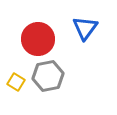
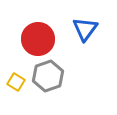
blue triangle: moved 1 px down
gray hexagon: rotated 8 degrees counterclockwise
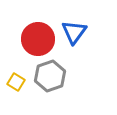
blue triangle: moved 11 px left, 3 px down
gray hexagon: moved 2 px right
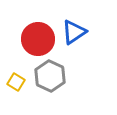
blue triangle: rotated 20 degrees clockwise
gray hexagon: rotated 16 degrees counterclockwise
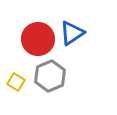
blue triangle: moved 2 px left, 1 px down
gray hexagon: rotated 12 degrees clockwise
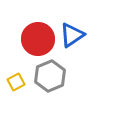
blue triangle: moved 2 px down
yellow square: rotated 30 degrees clockwise
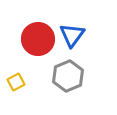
blue triangle: rotated 20 degrees counterclockwise
gray hexagon: moved 18 px right
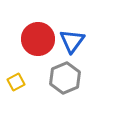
blue triangle: moved 6 px down
gray hexagon: moved 3 px left, 2 px down
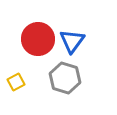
gray hexagon: rotated 20 degrees counterclockwise
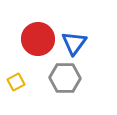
blue triangle: moved 2 px right, 2 px down
gray hexagon: rotated 16 degrees counterclockwise
